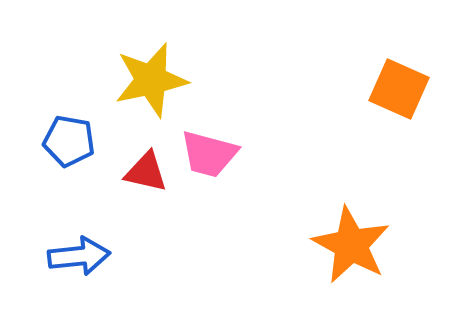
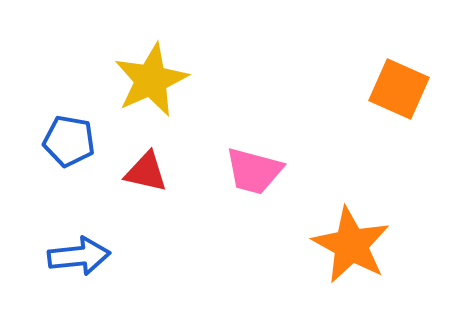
yellow star: rotated 12 degrees counterclockwise
pink trapezoid: moved 45 px right, 17 px down
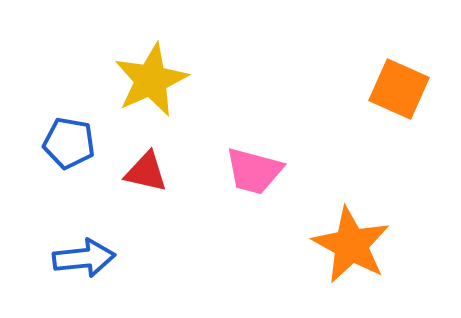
blue pentagon: moved 2 px down
blue arrow: moved 5 px right, 2 px down
